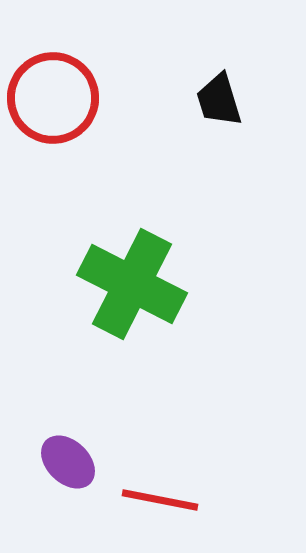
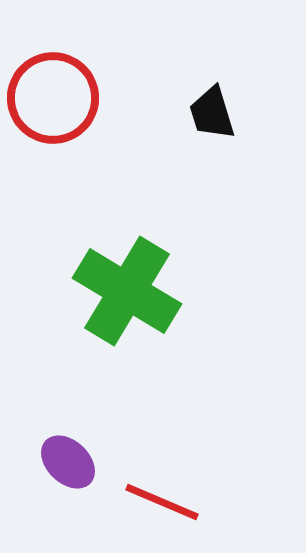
black trapezoid: moved 7 px left, 13 px down
green cross: moved 5 px left, 7 px down; rotated 4 degrees clockwise
red line: moved 2 px right, 2 px down; rotated 12 degrees clockwise
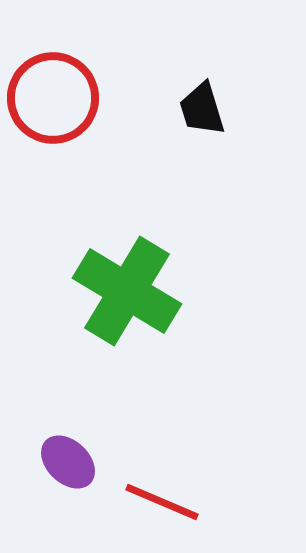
black trapezoid: moved 10 px left, 4 px up
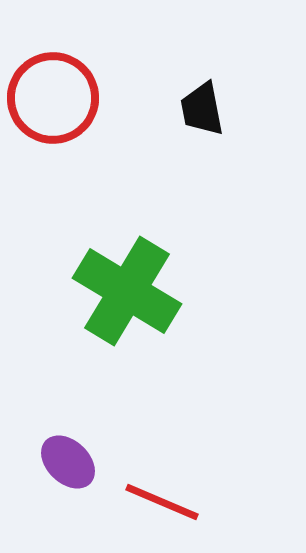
black trapezoid: rotated 6 degrees clockwise
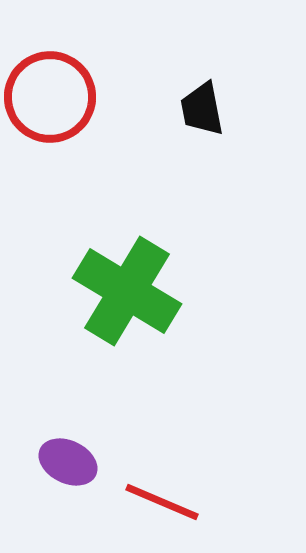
red circle: moved 3 px left, 1 px up
purple ellipse: rotated 18 degrees counterclockwise
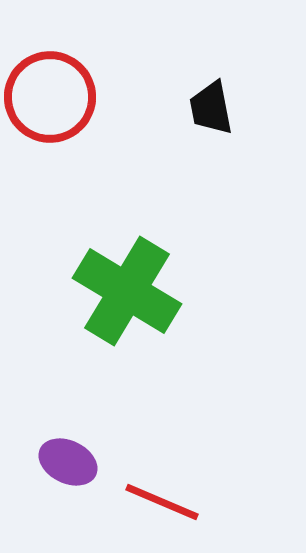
black trapezoid: moved 9 px right, 1 px up
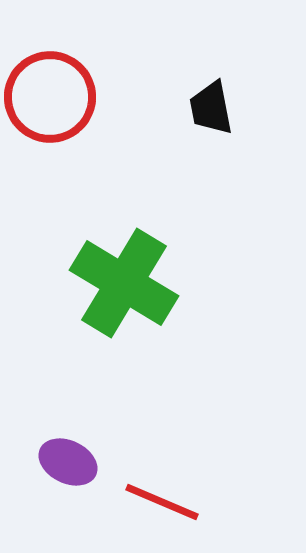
green cross: moved 3 px left, 8 px up
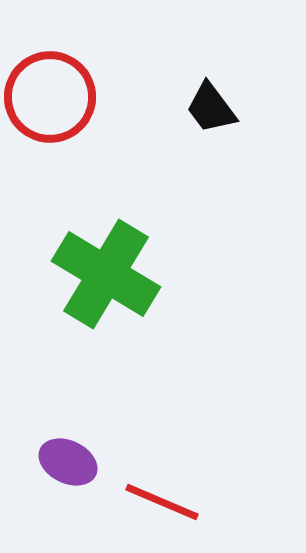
black trapezoid: rotated 26 degrees counterclockwise
green cross: moved 18 px left, 9 px up
